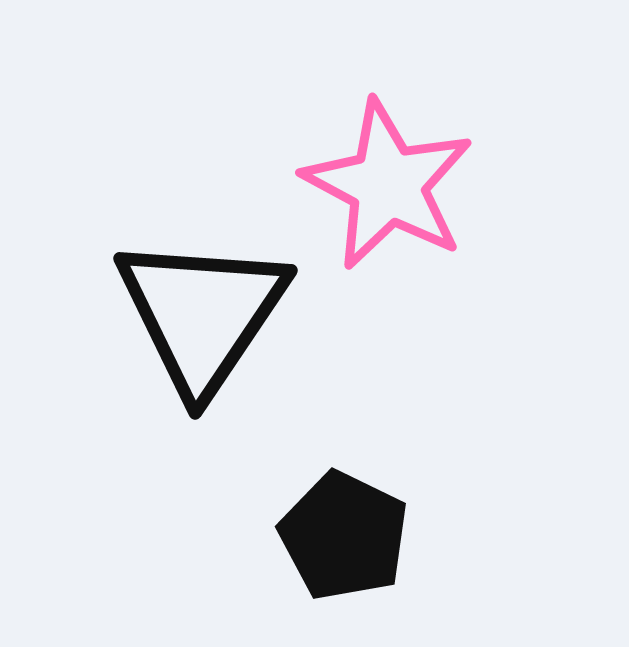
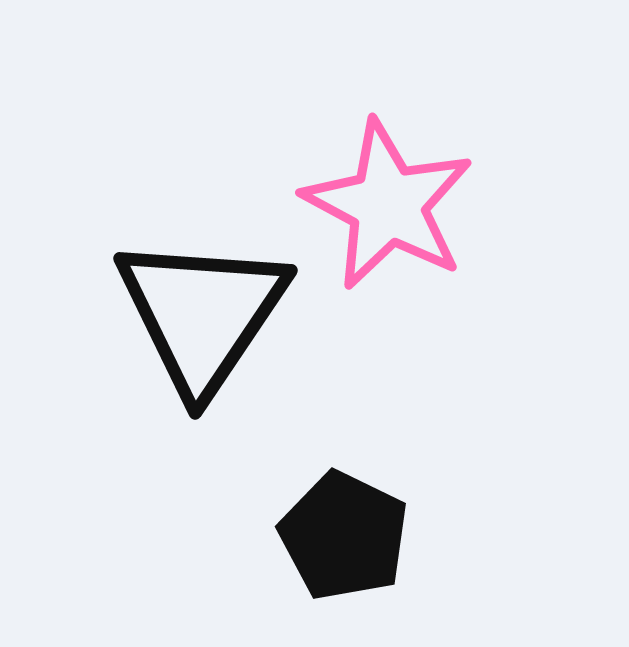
pink star: moved 20 px down
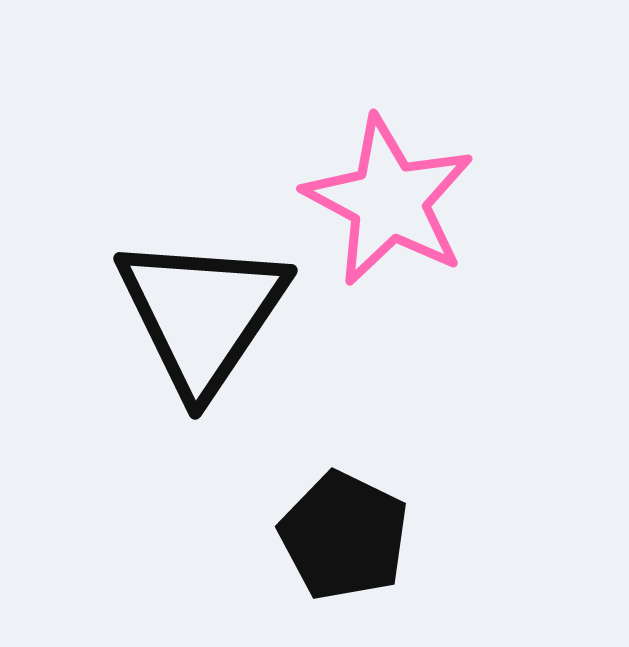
pink star: moved 1 px right, 4 px up
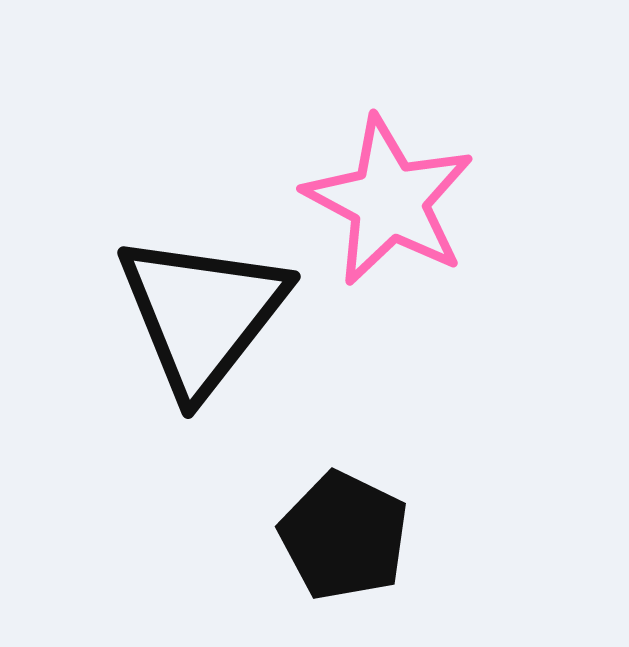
black triangle: rotated 4 degrees clockwise
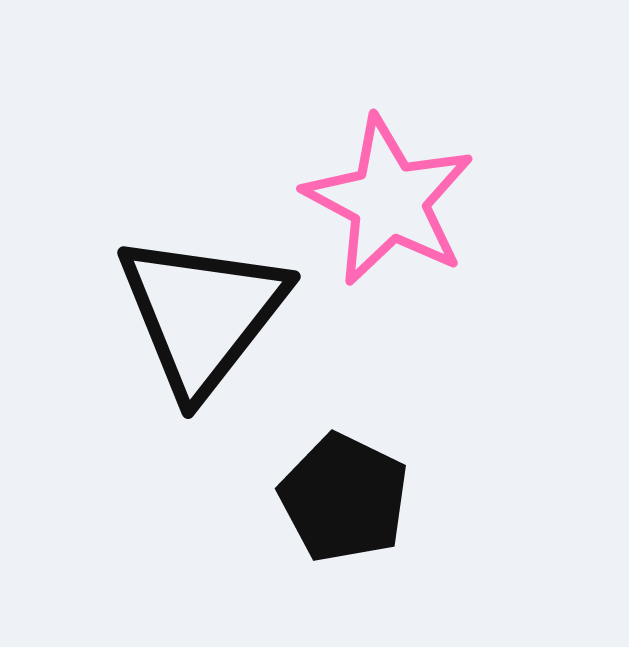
black pentagon: moved 38 px up
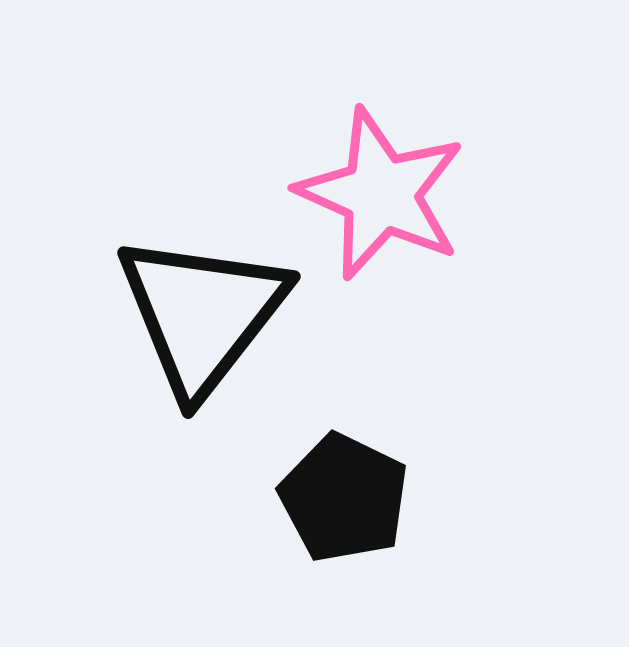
pink star: moved 8 px left, 7 px up; rotated 4 degrees counterclockwise
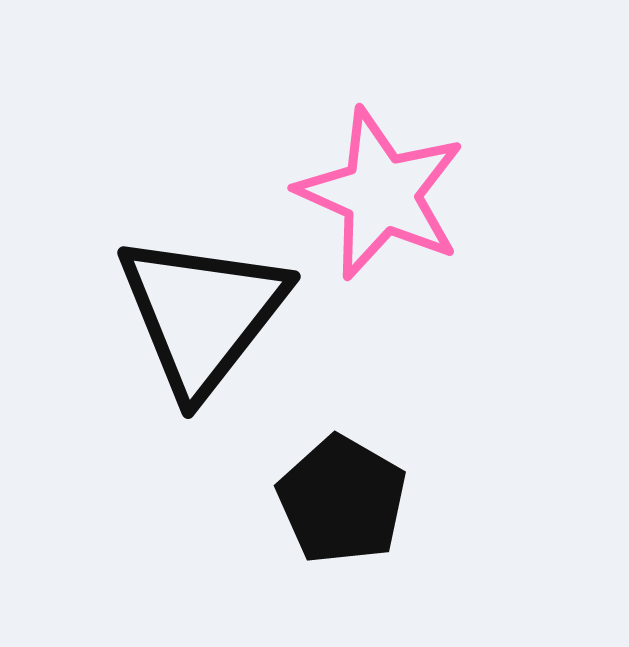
black pentagon: moved 2 px left, 2 px down; rotated 4 degrees clockwise
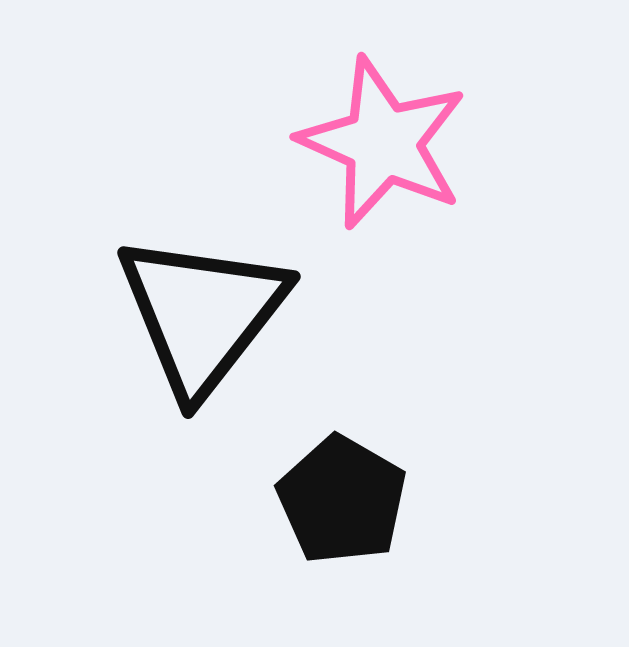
pink star: moved 2 px right, 51 px up
